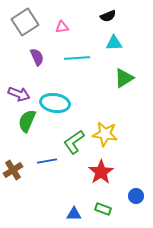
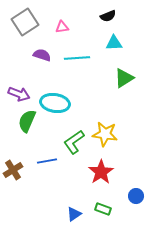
purple semicircle: moved 5 px right, 2 px up; rotated 48 degrees counterclockwise
blue triangle: rotated 35 degrees counterclockwise
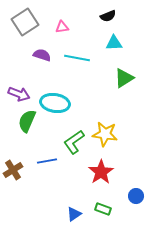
cyan line: rotated 15 degrees clockwise
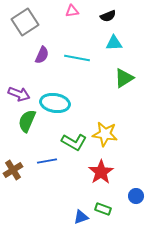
pink triangle: moved 10 px right, 16 px up
purple semicircle: rotated 96 degrees clockwise
green L-shape: rotated 115 degrees counterclockwise
blue triangle: moved 7 px right, 3 px down; rotated 14 degrees clockwise
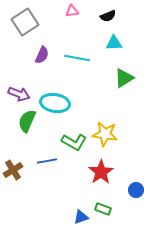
blue circle: moved 6 px up
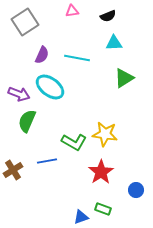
cyan ellipse: moved 5 px left, 16 px up; rotated 28 degrees clockwise
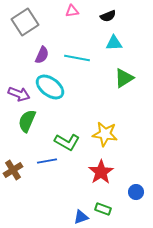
green L-shape: moved 7 px left
blue circle: moved 2 px down
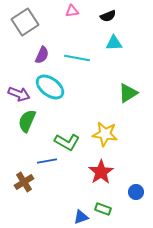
green triangle: moved 4 px right, 15 px down
brown cross: moved 11 px right, 12 px down
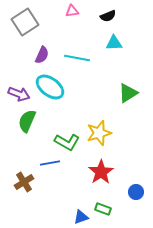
yellow star: moved 6 px left, 1 px up; rotated 25 degrees counterclockwise
blue line: moved 3 px right, 2 px down
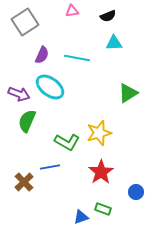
blue line: moved 4 px down
brown cross: rotated 12 degrees counterclockwise
